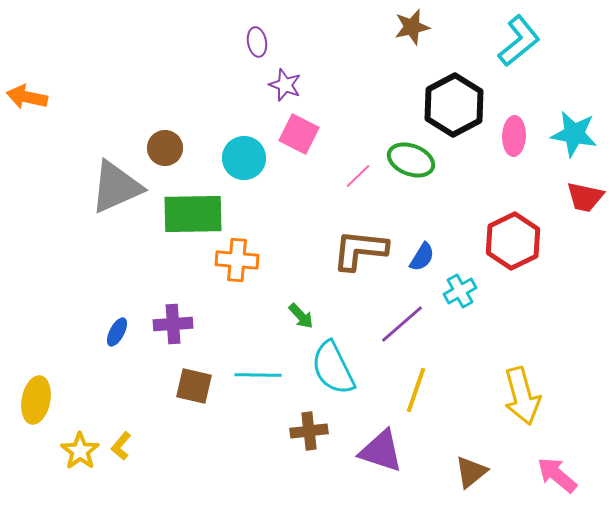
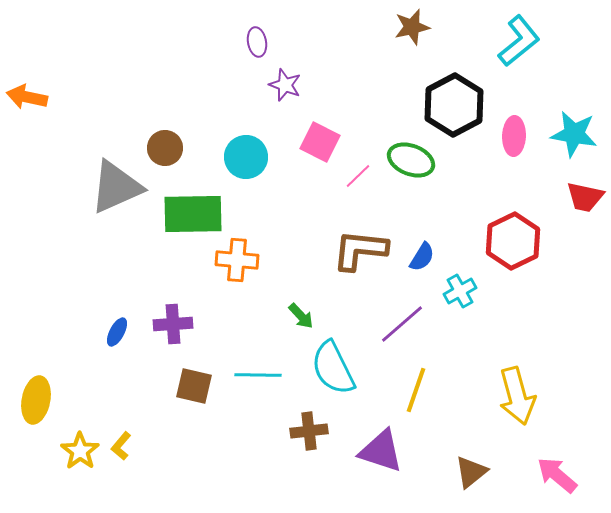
pink square: moved 21 px right, 8 px down
cyan circle: moved 2 px right, 1 px up
yellow arrow: moved 5 px left
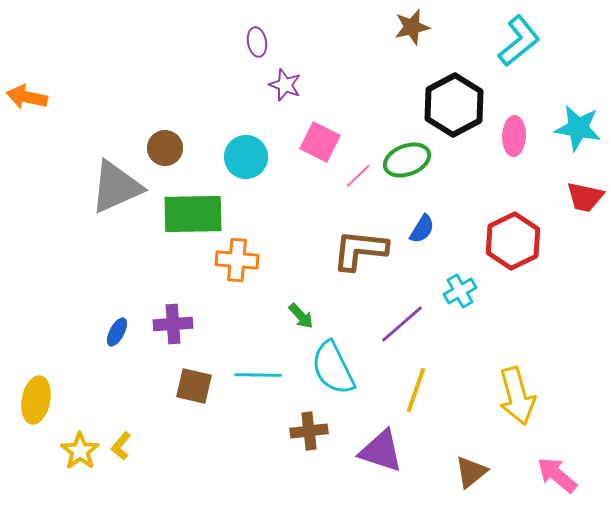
cyan star: moved 4 px right, 6 px up
green ellipse: moved 4 px left; rotated 42 degrees counterclockwise
blue semicircle: moved 28 px up
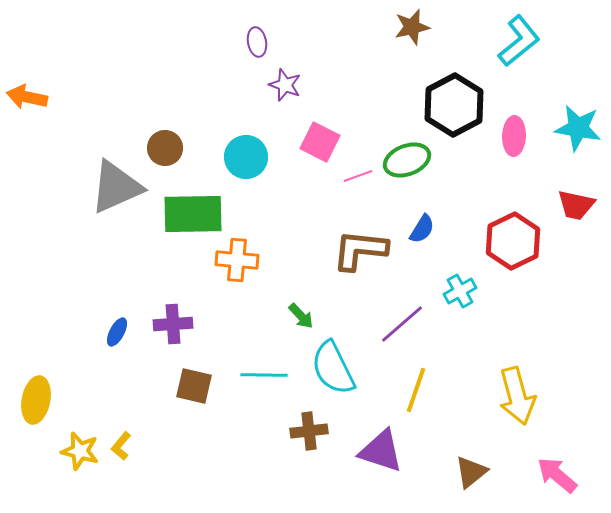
pink line: rotated 24 degrees clockwise
red trapezoid: moved 9 px left, 8 px down
cyan line: moved 6 px right
yellow star: rotated 21 degrees counterclockwise
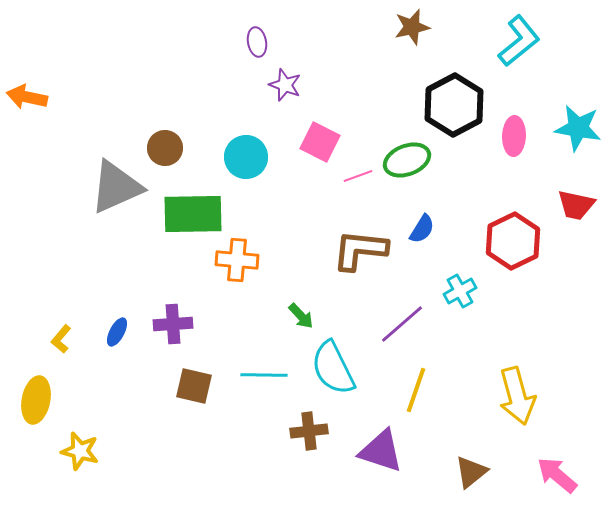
yellow L-shape: moved 60 px left, 107 px up
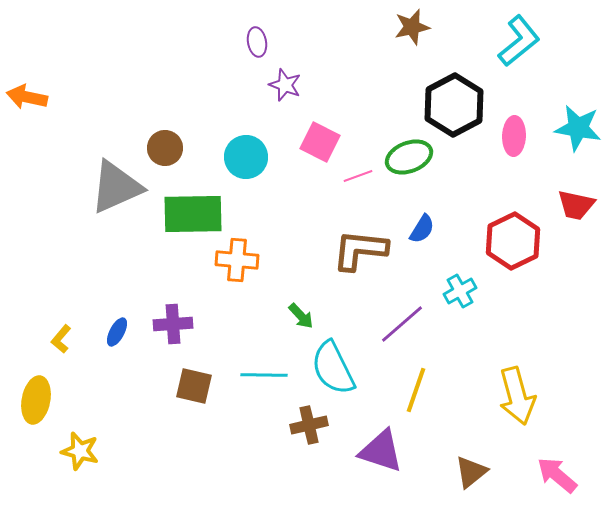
green ellipse: moved 2 px right, 3 px up
brown cross: moved 6 px up; rotated 6 degrees counterclockwise
